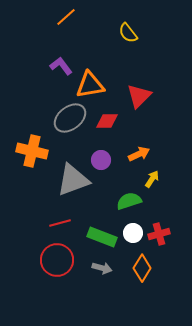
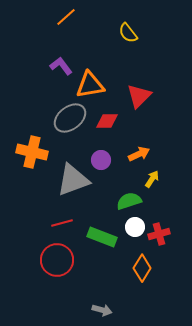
orange cross: moved 1 px down
red line: moved 2 px right
white circle: moved 2 px right, 6 px up
gray arrow: moved 42 px down
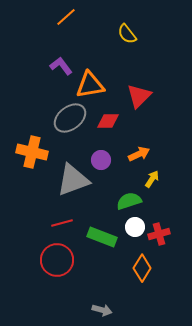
yellow semicircle: moved 1 px left, 1 px down
red diamond: moved 1 px right
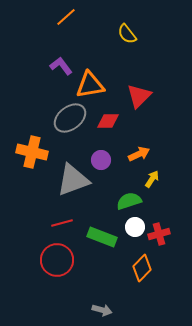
orange diamond: rotated 12 degrees clockwise
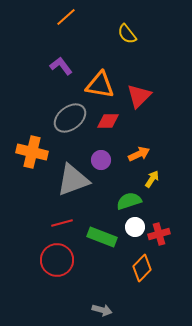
orange triangle: moved 10 px right; rotated 20 degrees clockwise
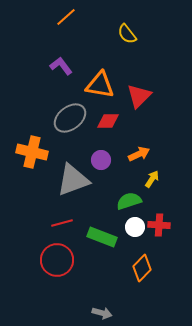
red cross: moved 9 px up; rotated 20 degrees clockwise
gray arrow: moved 3 px down
